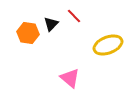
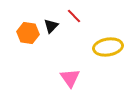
black triangle: moved 2 px down
yellow ellipse: moved 2 px down; rotated 12 degrees clockwise
pink triangle: rotated 15 degrees clockwise
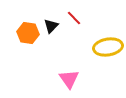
red line: moved 2 px down
pink triangle: moved 1 px left, 1 px down
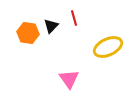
red line: rotated 28 degrees clockwise
yellow ellipse: rotated 16 degrees counterclockwise
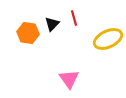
black triangle: moved 1 px right, 2 px up
yellow ellipse: moved 8 px up
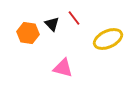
red line: rotated 21 degrees counterclockwise
black triangle: rotated 28 degrees counterclockwise
pink triangle: moved 6 px left, 11 px up; rotated 40 degrees counterclockwise
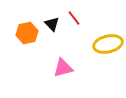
orange hexagon: moved 1 px left; rotated 20 degrees counterclockwise
yellow ellipse: moved 5 px down; rotated 12 degrees clockwise
pink triangle: rotated 30 degrees counterclockwise
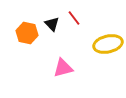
orange hexagon: rotated 25 degrees clockwise
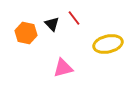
orange hexagon: moved 1 px left
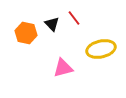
yellow ellipse: moved 7 px left, 5 px down
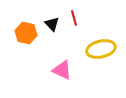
red line: rotated 21 degrees clockwise
pink triangle: moved 1 px left, 2 px down; rotated 40 degrees clockwise
